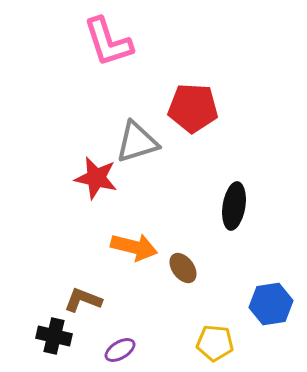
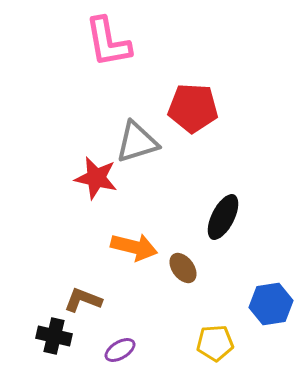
pink L-shape: rotated 8 degrees clockwise
black ellipse: moved 11 px left, 11 px down; rotated 18 degrees clockwise
yellow pentagon: rotated 9 degrees counterclockwise
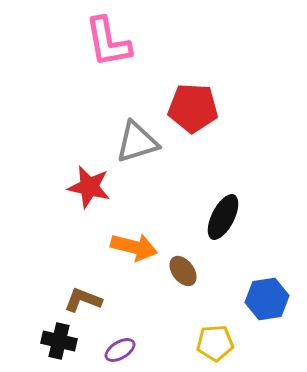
red star: moved 7 px left, 9 px down
brown ellipse: moved 3 px down
blue hexagon: moved 4 px left, 5 px up
black cross: moved 5 px right, 5 px down
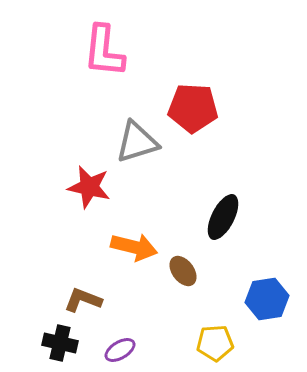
pink L-shape: moved 4 px left, 9 px down; rotated 16 degrees clockwise
black cross: moved 1 px right, 2 px down
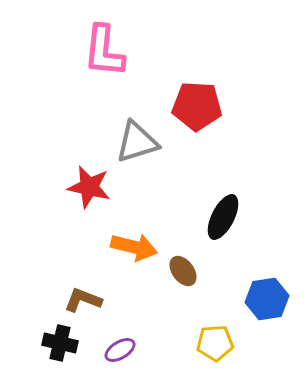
red pentagon: moved 4 px right, 2 px up
